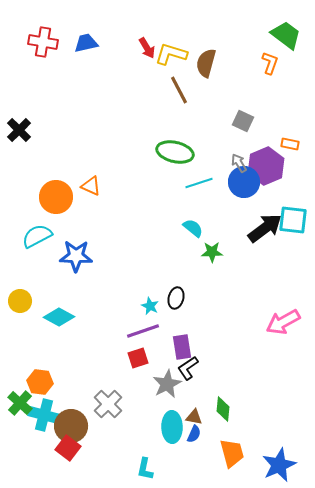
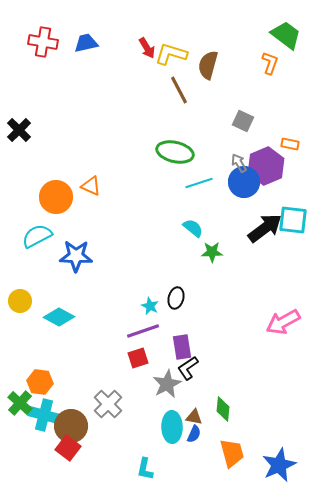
brown semicircle at (206, 63): moved 2 px right, 2 px down
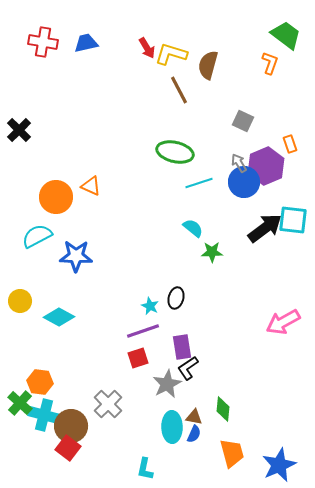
orange rectangle at (290, 144): rotated 60 degrees clockwise
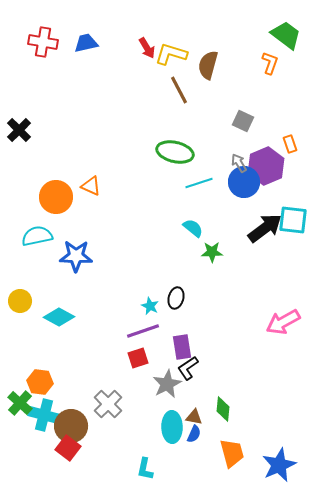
cyan semicircle at (37, 236): rotated 16 degrees clockwise
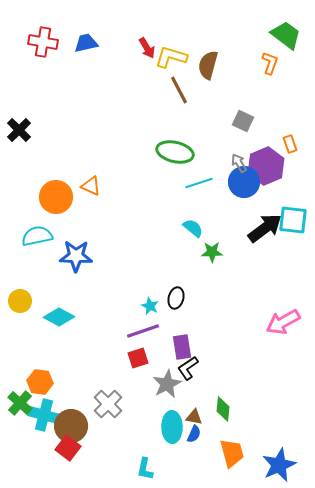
yellow L-shape at (171, 54): moved 3 px down
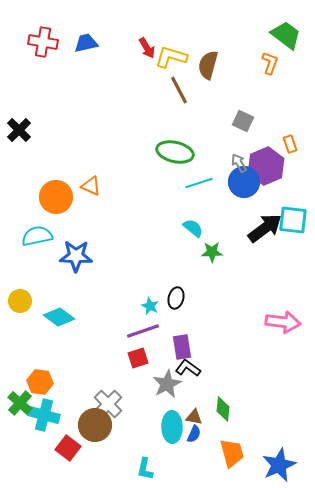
cyan diamond at (59, 317): rotated 8 degrees clockwise
pink arrow at (283, 322): rotated 144 degrees counterclockwise
black L-shape at (188, 368): rotated 70 degrees clockwise
brown circle at (71, 426): moved 24 px right, 1 px up
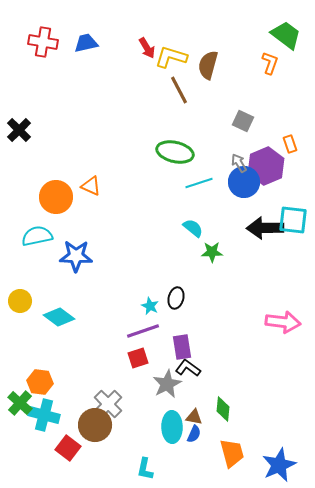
black arrow at (265, 228): rotated 144 degrees counterclockwise
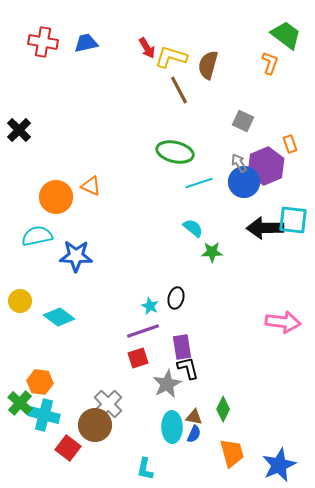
black L-shape at (188, 368): rotated 40 degrees clockwise
green diamond at (223, 409): rotated 20 degrees clockwise
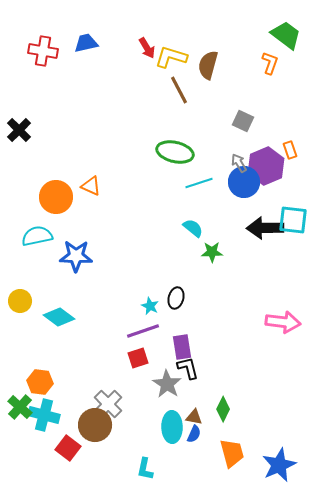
red cross at (43, 42): moved 9 px down
orange rectangle at (290, 144): moved 6 px down
gray star at (167, 384): rotated 12 degrees counterclockwise
green cross at (20, 403): moved 4 px down
